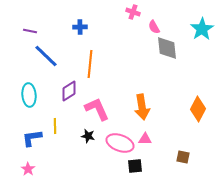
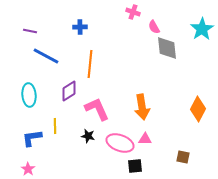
blue line: rotated 16 degrees counterclockwise
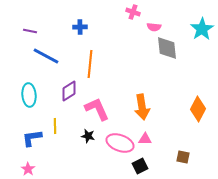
pink semicircle: rotated 56 degrees counterclockwise
black square: moved 5 px right; rotated 21 degrees counterclockwise
